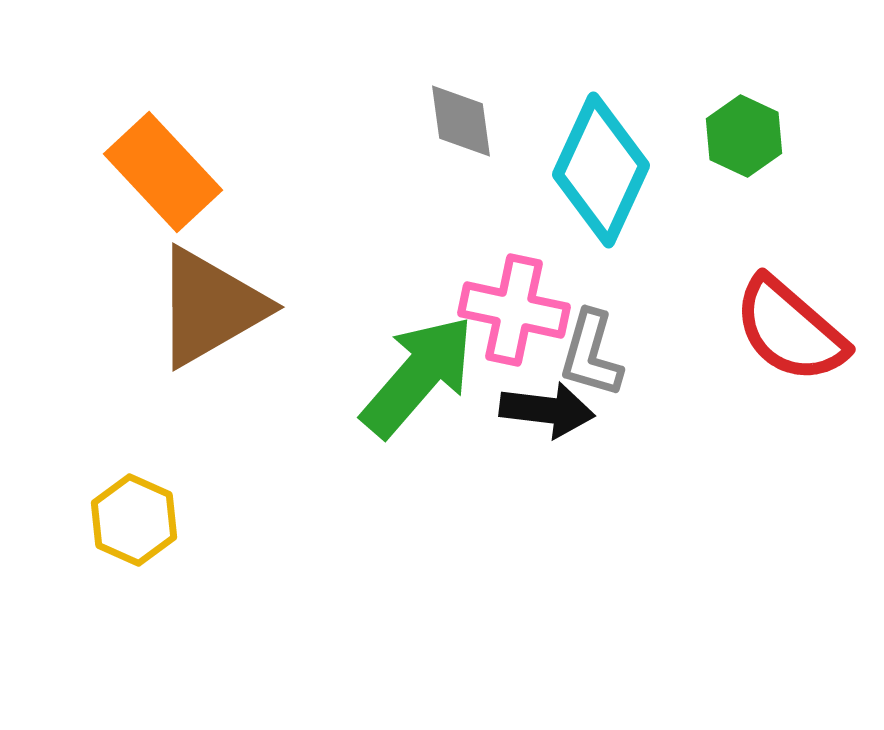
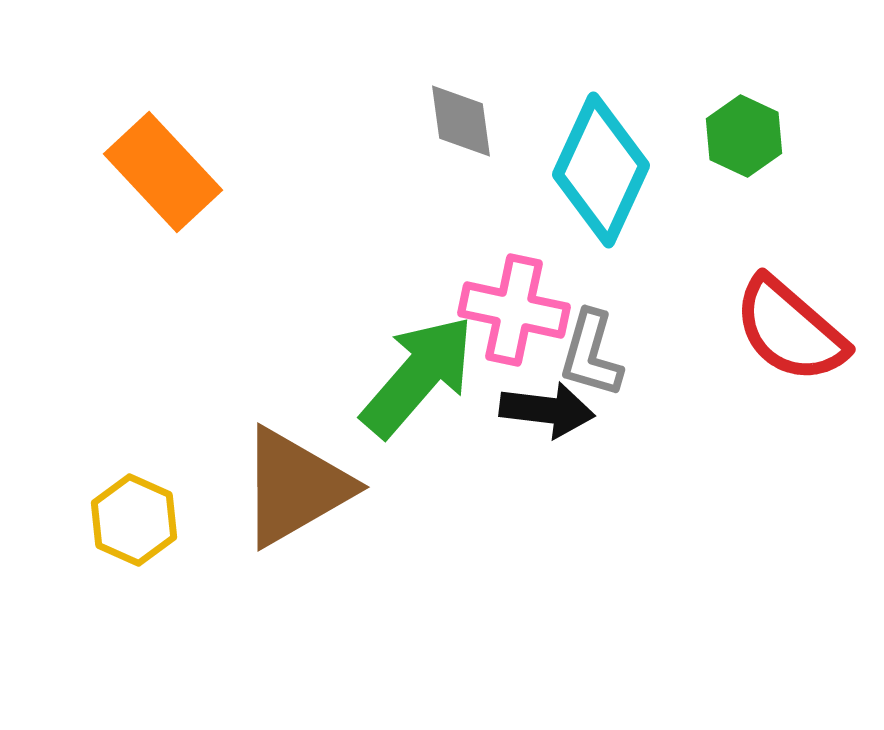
brown triangle: moved 85 px right, 180 px down
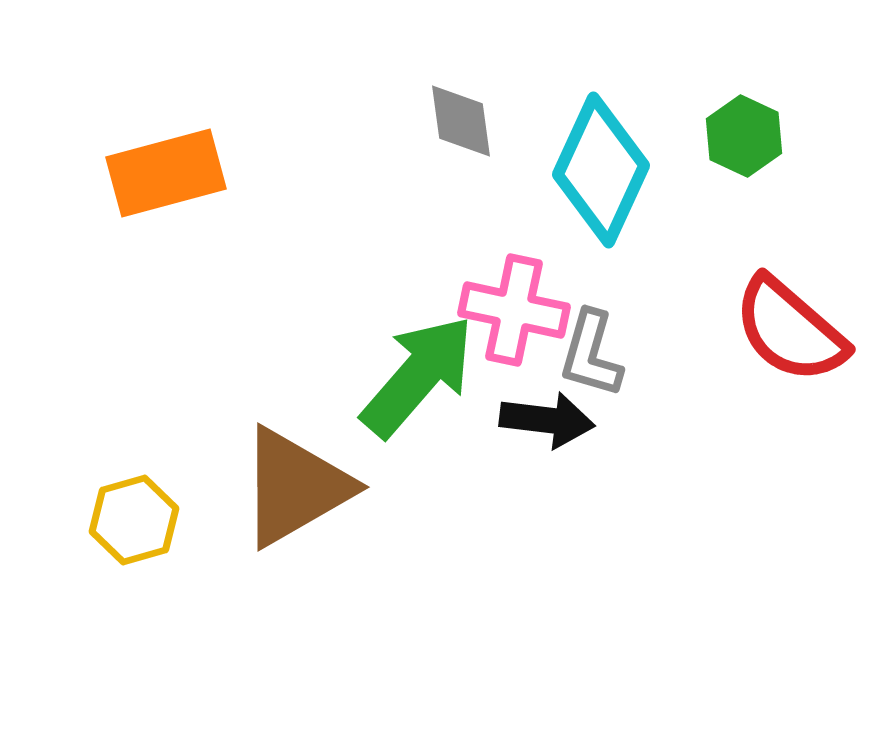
orange rectangle: moved 3 px right, 1 px down; rotated 62 degrees counterclockwise
black arrow: moved 10 px down
yellow hexagon: rotated 20 degrees clockwise
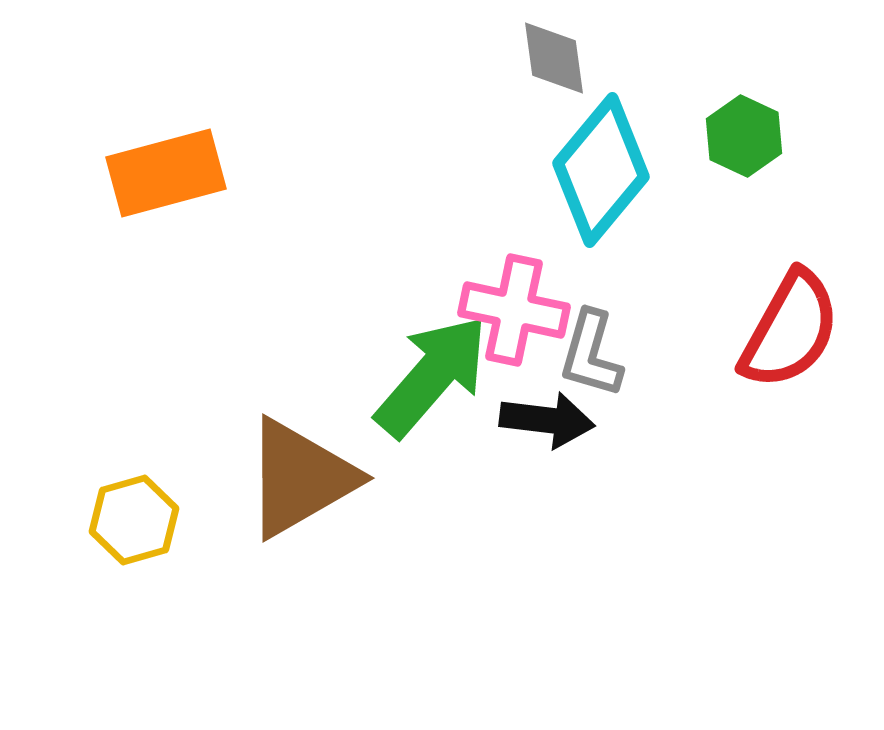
gray diamond: moved 93 px right, 63 px up
cyan diamond: rotated 15 degrees clockwise
red semicircle: rotated 102 degrees counterclockwise
green arrow: moved 14 px right
brown triangle: moved 5 px right, 9 px up
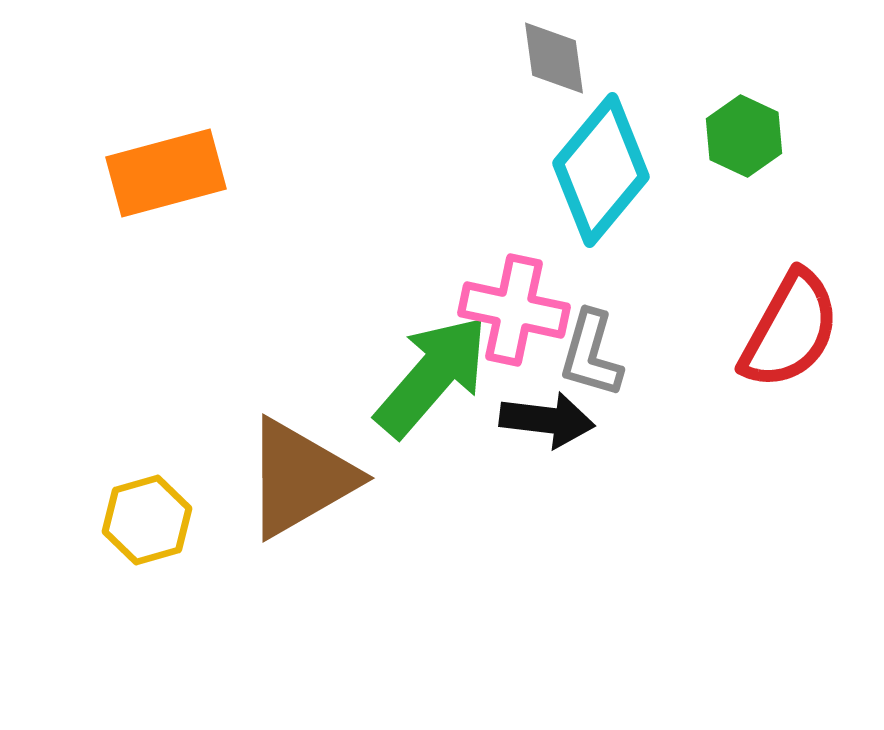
yellow hexagon: moved 13 px right
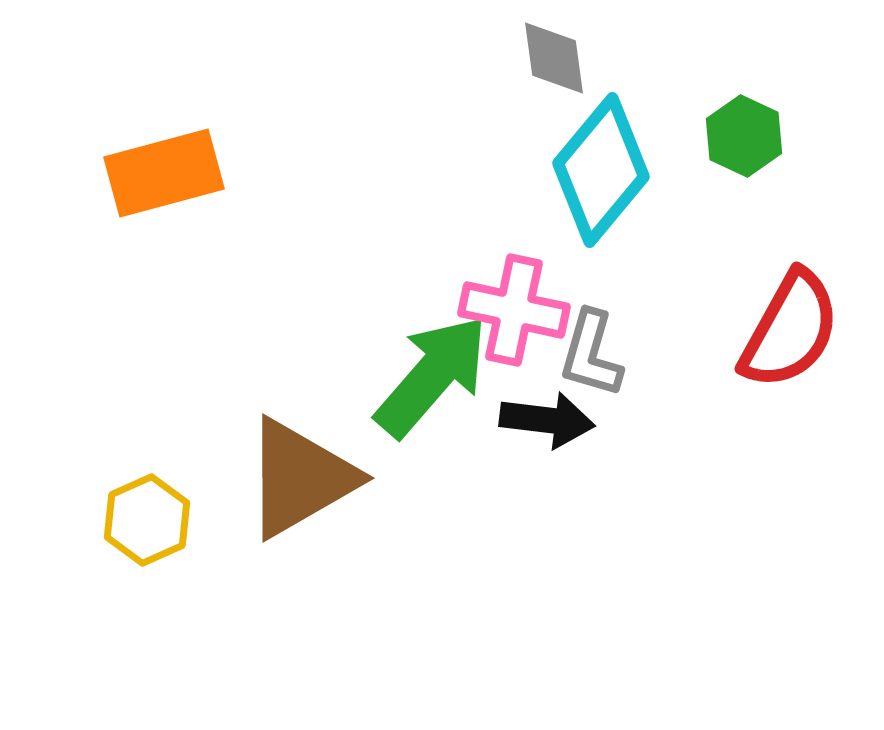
orange rectangle: moved 2 px left
yellow hexagon: rotated 8 degrees counterclockwise
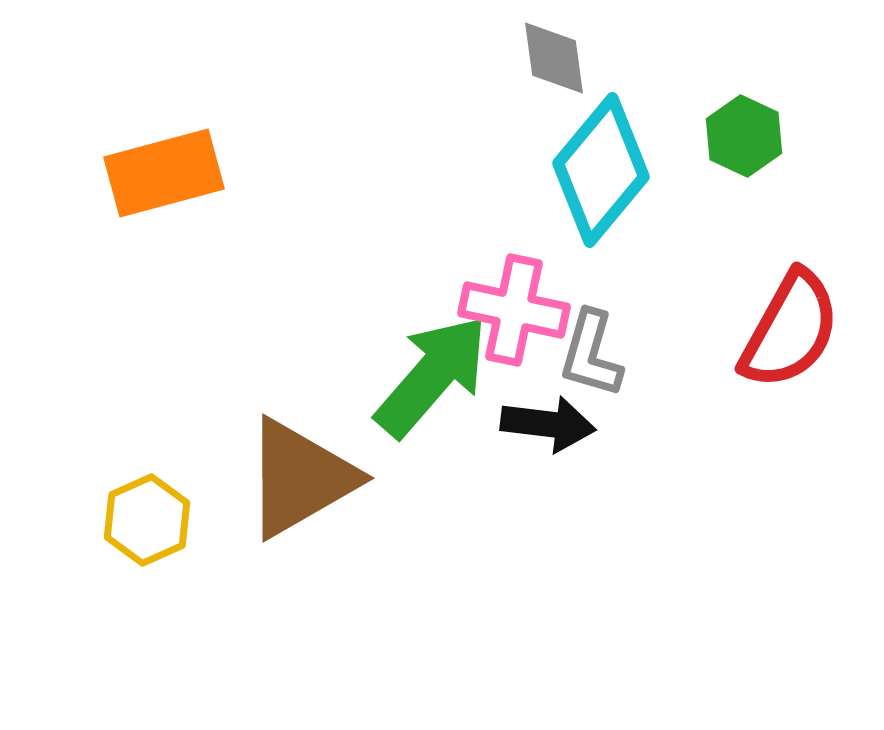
black arrow: moved 1 px right, 4 px down
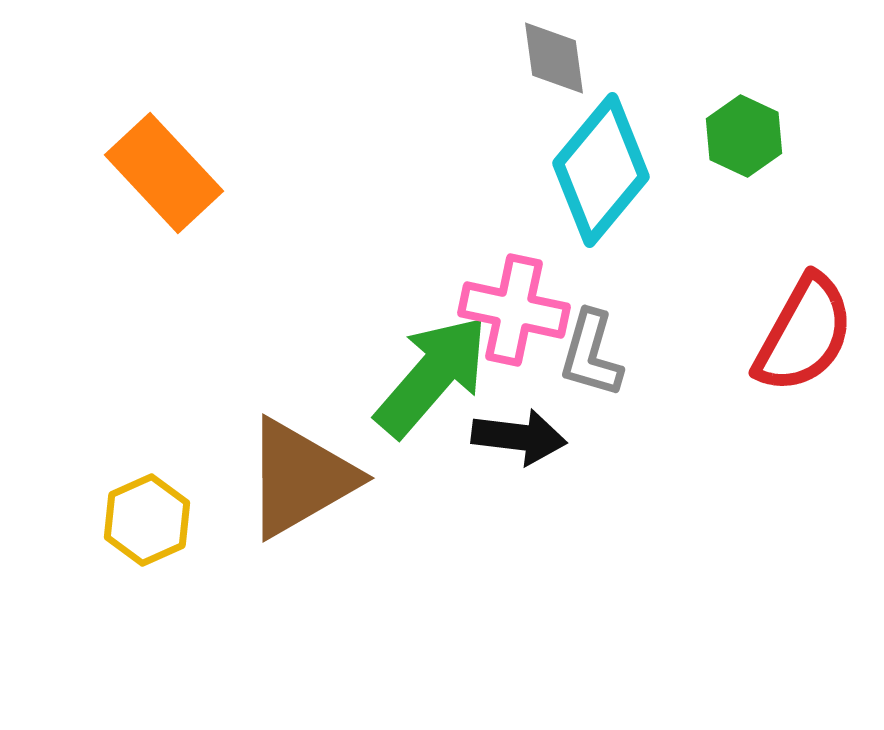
orange rectangle: rotated 62 degrees clockwise
red semicircle: moved 14 px right, 4 px down
black arrow: moved 29 px left, 13 px down
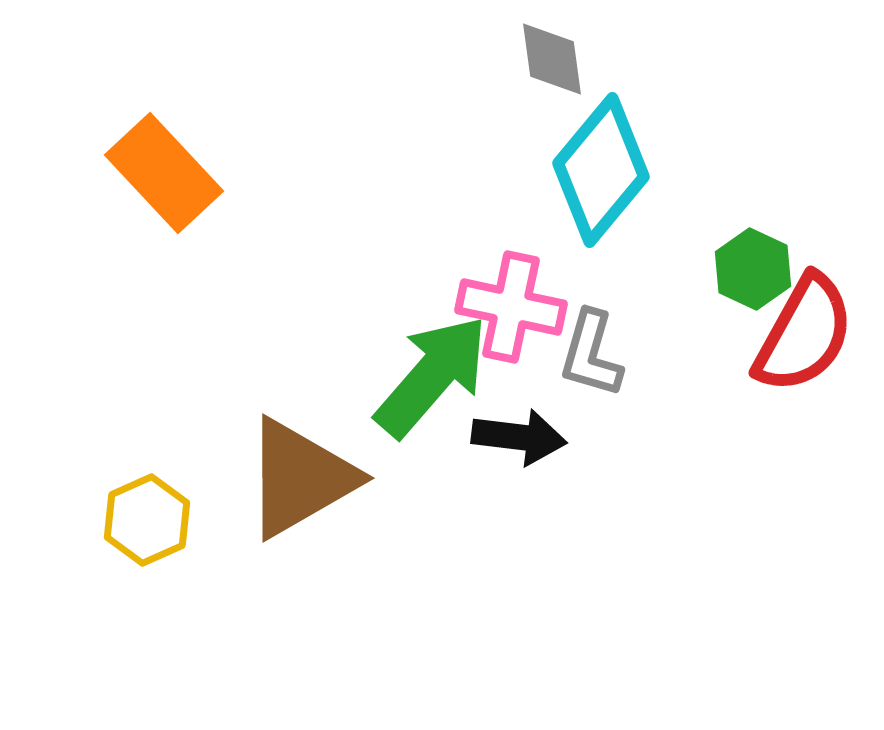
gray diamond: moved 2 px left, 1 px down
green hexagon: moved 9 px right, 133 px down
pink cross: moved 3 px left, 3 px up
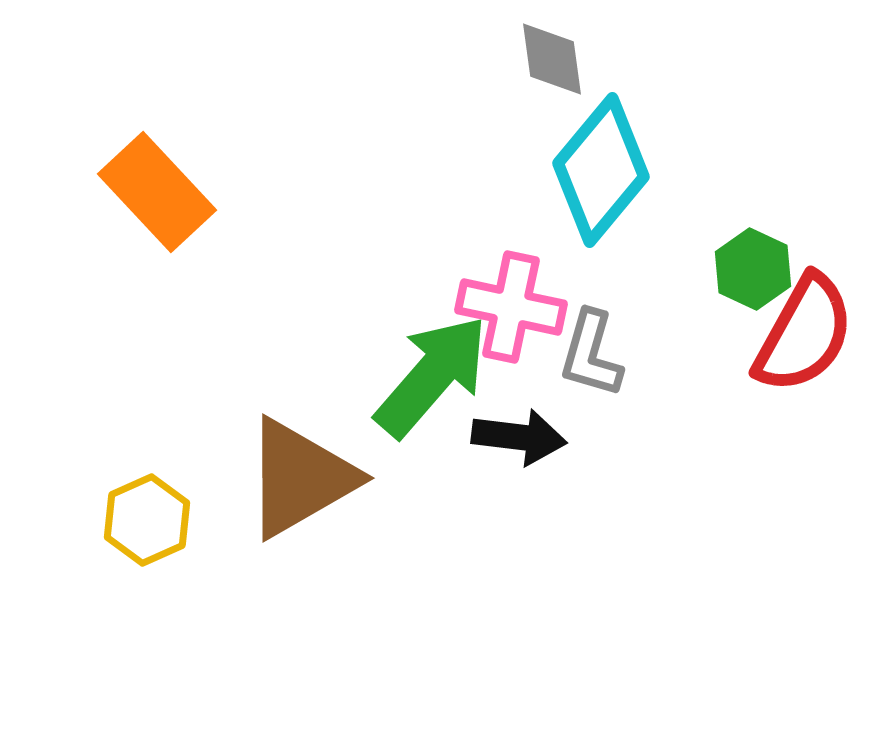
orange rectangle: moved 7 px left, 19 px down
